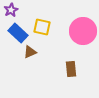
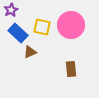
pink circle: moved 12 px left, 6 px up
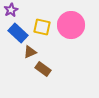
brown rectangle: moved 28 px left; rotated 49 degrees counterclockwise
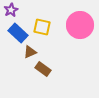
pink circle: moved 9 px right
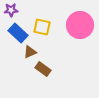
purple star: rotated 24 degrees clockwise
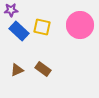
blue rectangle: moved 1 px right, 2 px up
brown triangle: moved 13 px left, 18 px down
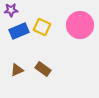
yellow square: rotated 12 degrees clockwise
blue rectangle: rotated 66 degrees counterclockwise
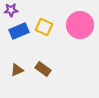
yellow square: moved 2 px right
